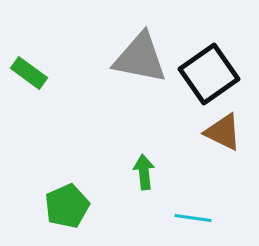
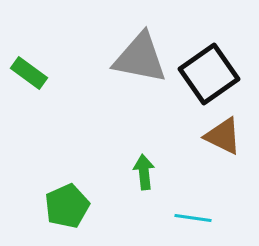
brown triangle: moved 4 px down
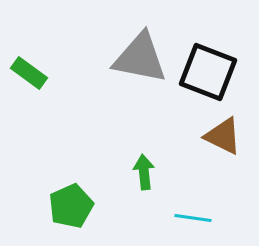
black square: moved 1 px left, 2 px up; rotated 34 degrees counterclockwise
green pentagon: moved 4 px right
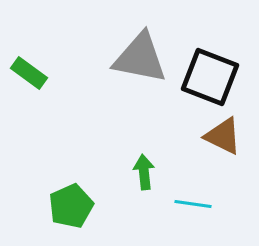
black square: moved 2 px right, 5 px down
cyan line: moved 14 px up
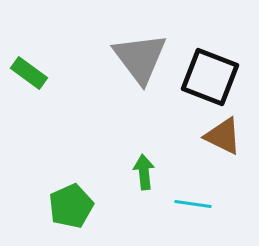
gray triangle: rotated 42 degrees clockwise
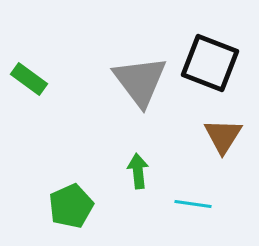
gray triangle: moved 23 px down
green rectangle: moved 6 px down
black square: moved 14 px up
brown triangle: rotated 36 degrees clockwise
green arrow: moved 6 px left, 1 px up
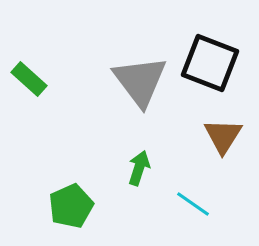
green rectangle: rotated 6 degrees clockwise
green arrow: moved 1 px right, 3 px up; rotated 24 degrees clockwise
cyan line: rotated 27 degrees clockwise
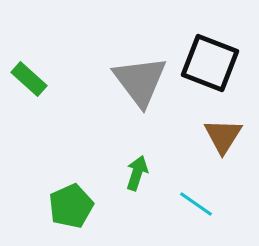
green arrow: moved 2 px left, 5 px down
cyan line: moved 3 px right
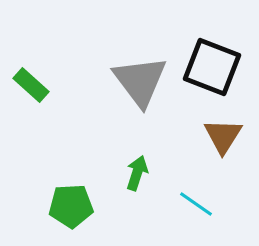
black square: moved 2 px right, 4 px down
green rectangle: moved 2 px right, 6 px down
green pentagon: rotated 21 degrees clockwise
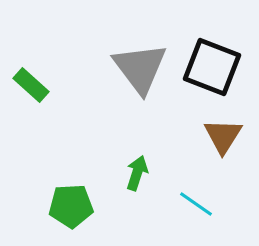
gray triangle: moved 13 px up
